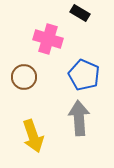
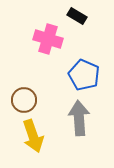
black rectangle: moved 3 px left, 3 px down
brown circle: moved 23 px down
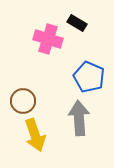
black rectangle: moved 7 px down
blue pentagon: moved 5 px right, 2 px down
brown circle: moved 1 px left, 1 px down
yellow arrow: moved 2 px right, 1 px up
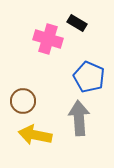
yellow arrow: rotated 120 degrees clockwise
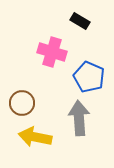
black rectangle: moved 3 px right, 2 px up
pink cross: moved 4 px right, 13 px down
brown circle: moved 1 px left, 2 px down
yellow arrow: moved 2 px down
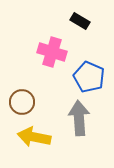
brown circle: moved 1 px up
yellow arrow: moved 1 px left
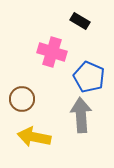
brown circle: moved 3 px up
gray arrow: moved 2 px right, 3 px up
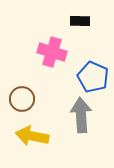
black rectangle: rotated 30 degrees counterclockwise
blue pentagon: moved 4 px right
yellow arrow: moved 2 px left, 1 px up
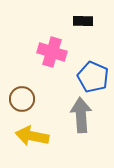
black rectangle: moved 3 px right
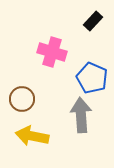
black rectangle: moved 10 px right; rotated 48 degrees counterclockwise
blue pentagon: moved 1 px left, 1 px down
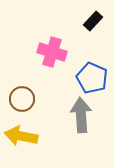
yellow arrow: moved 11 px left
